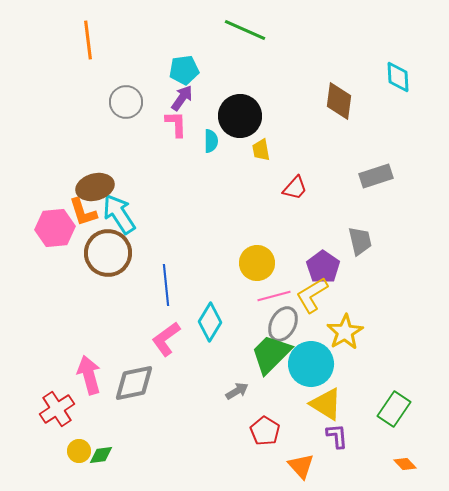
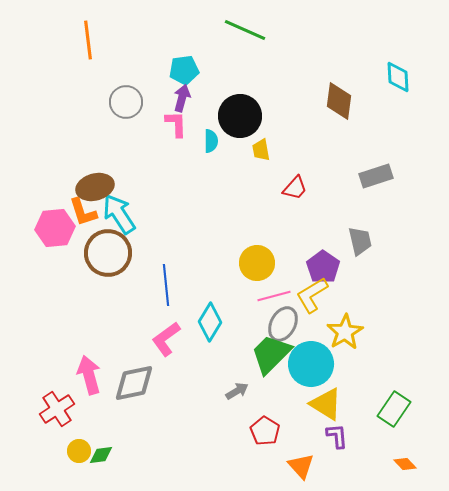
purple arrow at (182, 98): rotated 20 degrees counterclockwise
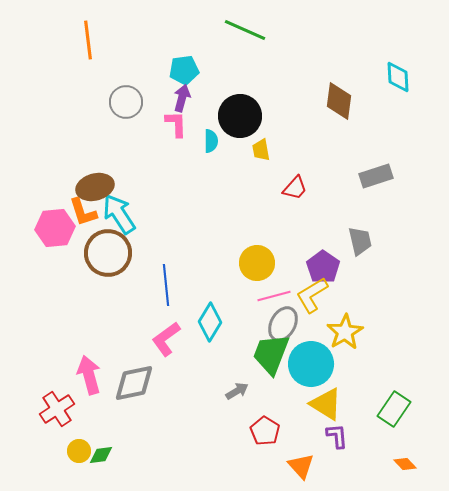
green trapezoid at (271, 354): rotated 24 degrees counterclockwise
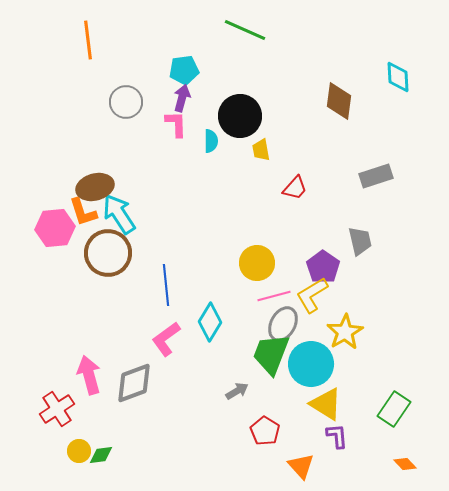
gray diamond at (134, 383): rotated 9 degrees counterclockwise
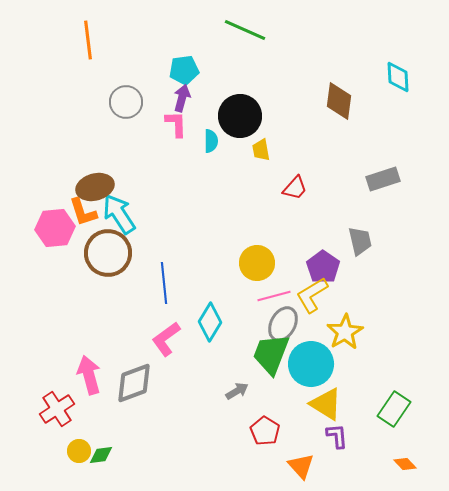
gray rectangle at (376, 176): moved 7 px right, 3 px down
blue line at (166, 285): moved 2 px left, 2 px up
